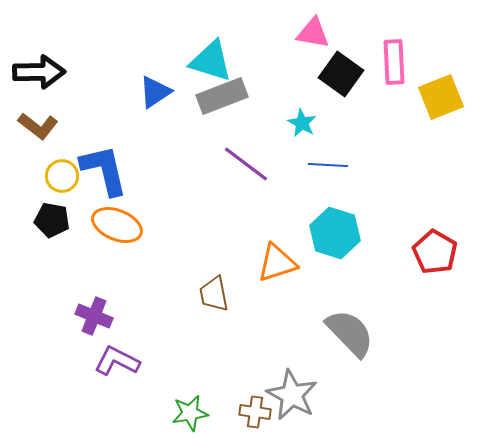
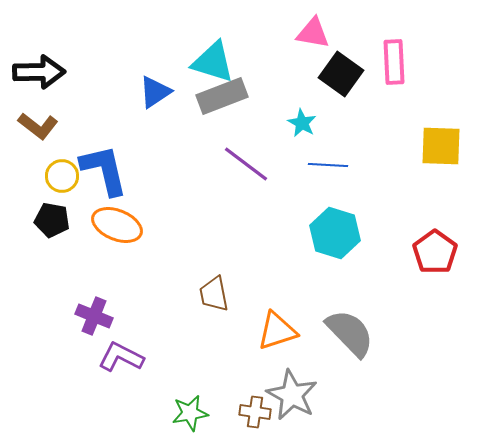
cyan triangle: moved 2 px right, 1 px down
yellow square: moved 49 px down; rotated 24 degrees clockwise
red pentagon: rotated 6 degrees clockwise
orange triangle: moved 68 px down
purple L-shape: moved 4 px right, 4 px up
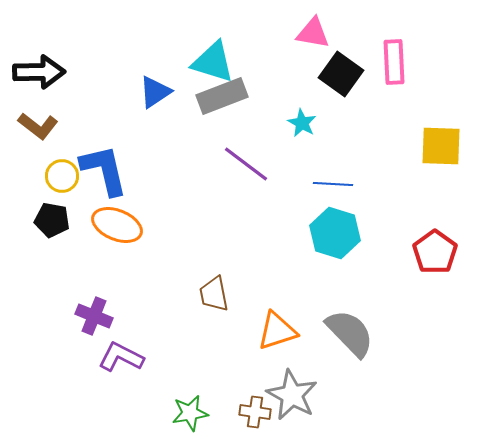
blue line: moved 5 px right, 19 px down
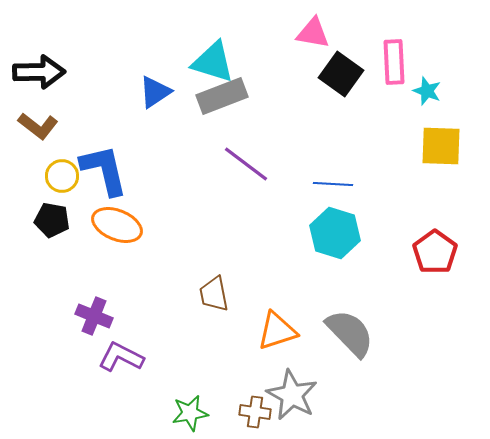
cyan star: moved 125 px right, 32 px up; rotated 8 degrees counterclockwise
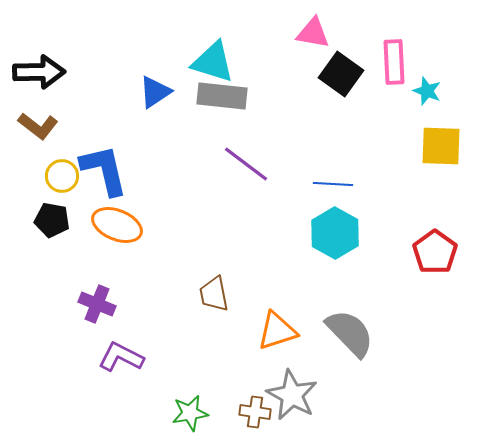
gray rectangle: rotated 27 degrees clockwise
cyan hexagon: rotated 12 degrees clockwise
purple cross: moved 3 px right, 12 px up
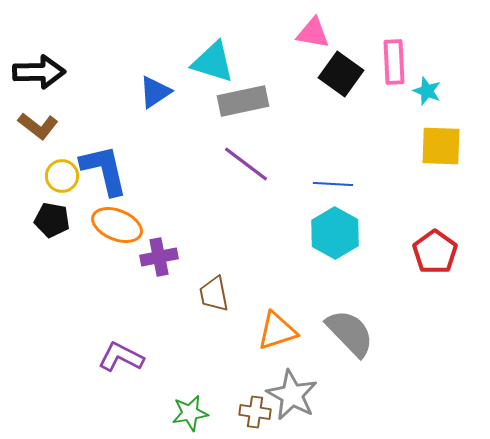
gray rectangle: moved 21 px right, 5 px down; rotated 18 degrees counterclockwise
purple cross: moved 62 px right, 47 px up; rotated 33 degrees counterclockwise
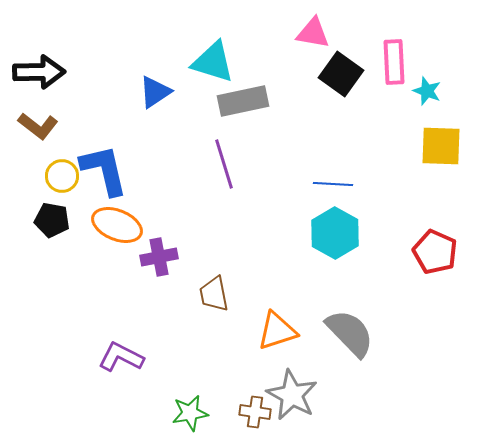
purple line: moved 22 px left; rotated 36 degrees clockwise
red pentagon: rotated 12 degrees counterclockwise
